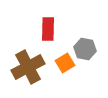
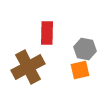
red rectangle: moved 1 px left, 4 px down
orange square: moved 15 px right, 7 px down; rotated 18 degrees clockwise
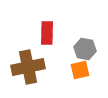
brown cross: rotated 16 degrees clockwise
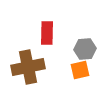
gray hexagon: rotated 15 degrees counterclockwise
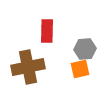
red rectangle: moved 2 px up
orange square: moved 1 px up
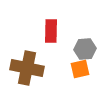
red rectangle: moved 4 px right
brown cross: moved 1 px left, 1 px down; rotated 24 degrees clockwise
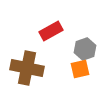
red rectangle: rotated 60 degrees clockwise
gray hexagon: rotated 15 degrees counterclockwise
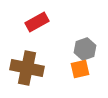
red rectangle: moved 14 px left, 9 px up
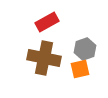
red rectangle: moved 10 px right
brown cross: moved 17 px right, 10 px up
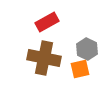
gray hexagon: moved 2 px right; rotated 15 degrees counterclockwise
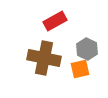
red rectangle: moved 8 px right, 1 px up
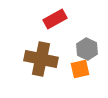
red rectangle: moved 2 px up
brown cross: moved 3 px left, 1 px down
